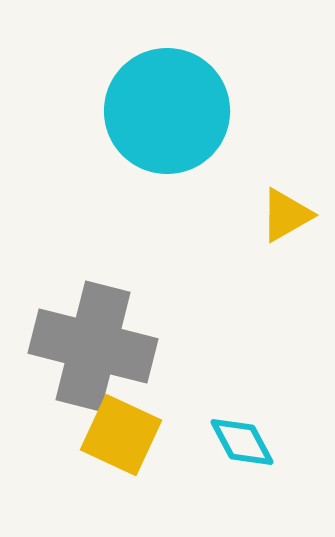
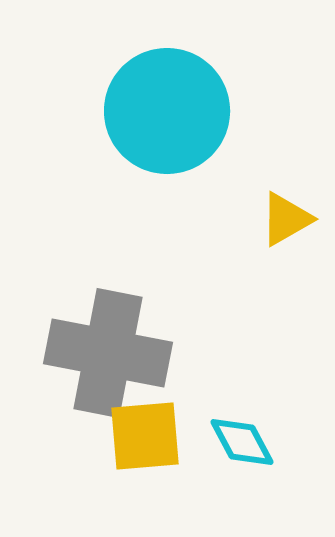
yellow triangle: moved 4 px down
gray cross: moved 15 px right, 7 px down; rotated 3 degrees counterclockwise
yellow square: moved 24 px right, 1 px down; rotated 30 degrees counterclockwise
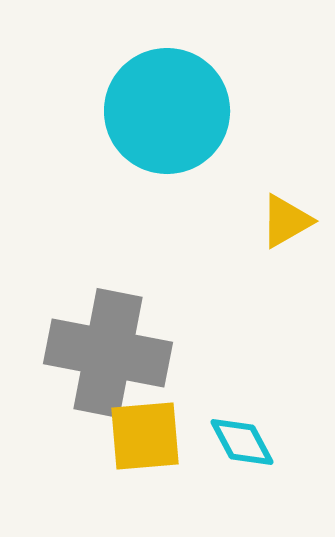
yellow triangle: moved 2 px down
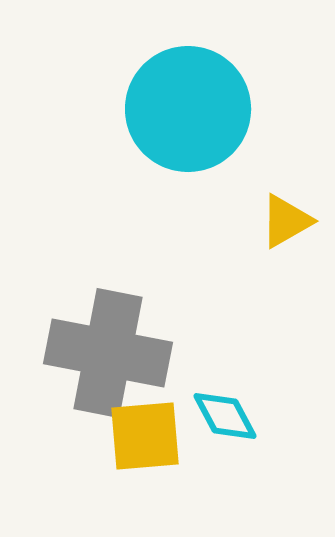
cyan circle: moved 21 px right, 2 px up
cyan diamond: moved 17 px left, 26 px up
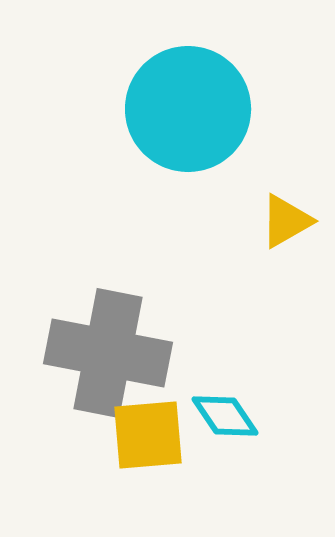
cyan diamond: rotated 6 degrees counterclockwise
yellow square: moved 3 px right, 1 px up
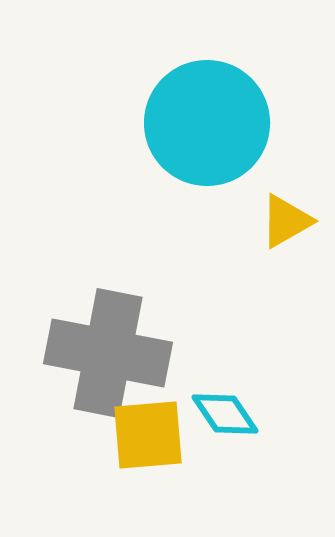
cyan circle: moved 19 px right, 14 px down
cyan diamond: moved 2 px up
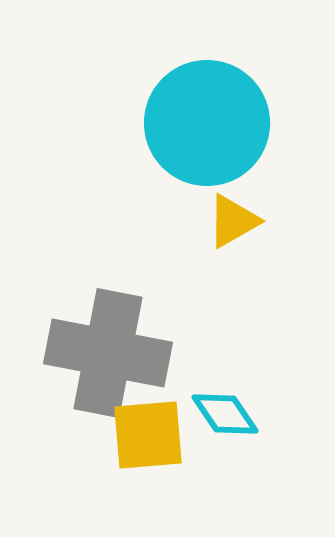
yellow triangle: moved 53 px left
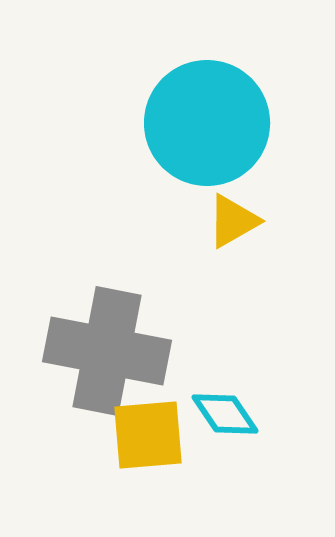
gray cross: moved 1 px left, 2 px up
